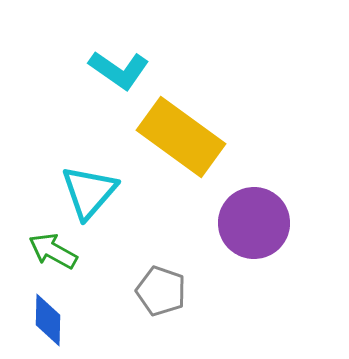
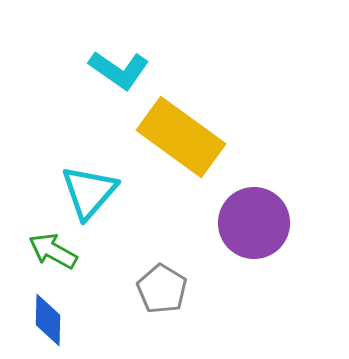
gray pentagon: moved 1 px right, 2 px up; rotated 12 degrees clockwise
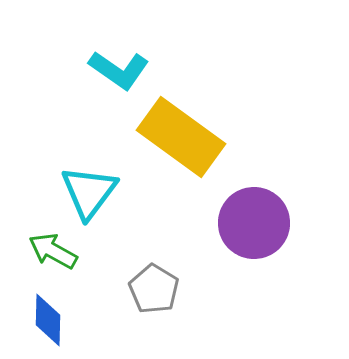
cyan triangle: rotated 4 degrees counterclockwise
gray pentagon: moved 8 px left
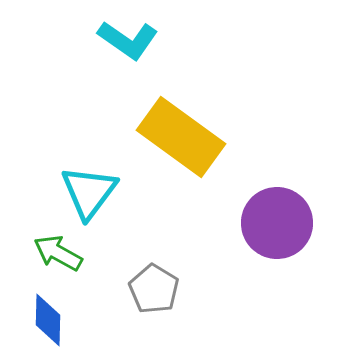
cyan L-shape: moved 9 px right, 30 px up
purple circle: moved 23 px right
green arrow: moved 5 px right, 2 px down
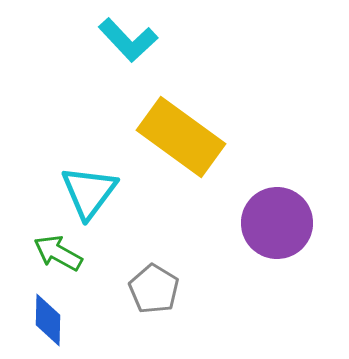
cyan L-shape: rotated 12 degrees clockwise
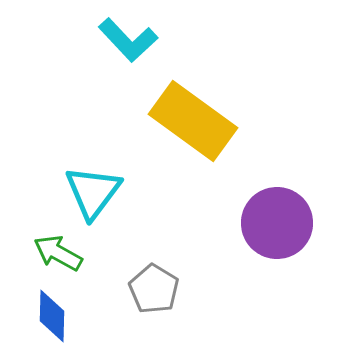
yellow rectangle: moved 12 px right, 16 px up
cyan triangle: moved 4 px right
blue diamond: moved 4 px right, 4 px up
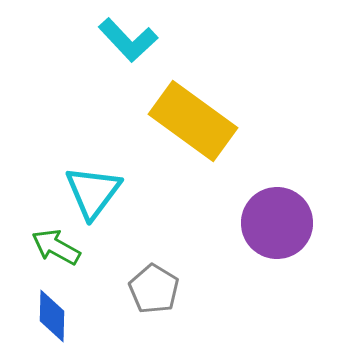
green arrow: moved 2 px left, 6 px up
